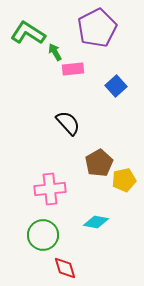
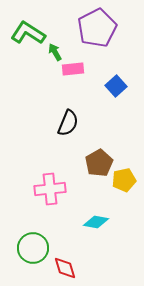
black semicircle: rotated 64 degrees clockwise
green circle: moved 10 px left, 13 px down
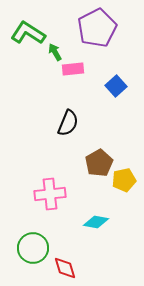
pink cross: moved 5 px down
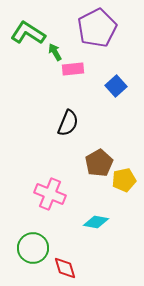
pink cross: rotated 28 degrees clockwise
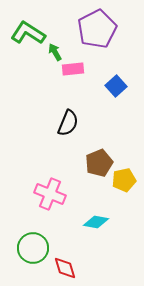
purple pentagon: moved 1 px down
brown pentagon: rotated 8 degrees clockwise
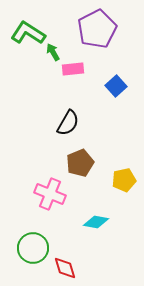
green arrow: moved 2 px left
black semicircle: rotated 8 degrees clockwise
brown pentagon: moved 19 px left
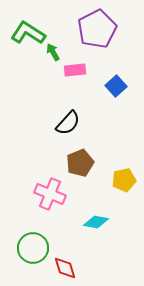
pink rectangle: moved 2 px right, 1 px down
black semicircle: rotated 12 degrees clockwise
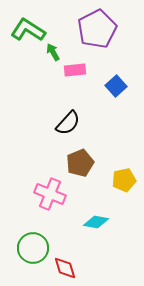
green L-shape: moved 3 px up
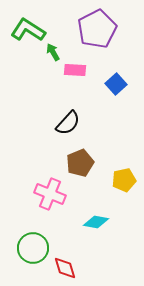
pink rectangle: rotated 10 degrees clockwise
blue square: moved 2 px up
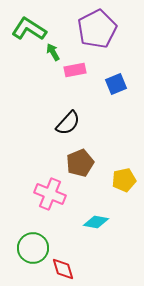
green L-shape: moved 1 px right, 1 px up
pink rectangle: rotated 15 degrees counterclockwise
blue square: rotated 20 degrees clockwise
red diamond: moved 2 px left, 1 px down
